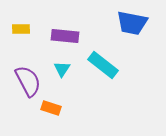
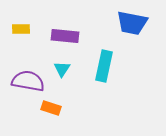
cyan rectangle: moved 1 px right, 1 px down; rotated 64 degrees clockwise
purple semicircle: rotated 52 degrees counterclockwise
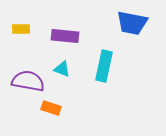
cyan triangle: rotated 42 degrees counterclockwise
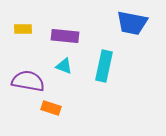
yellow rectangle: moved 2 px right
cyan triangle: moved 2 px right, 3 px up
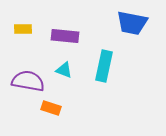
cyan triangle: moved 4 px down
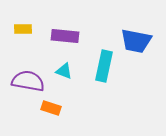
blue trapezoid: moved 4 px right, 18 px down
cyan triangle: moved 1 px down
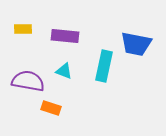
blue trapezoid: moved 3 px down
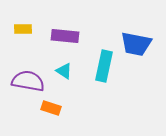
cyan triangle: rotated 12 degrees clockwise
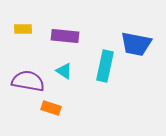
cyan rectangle: moved 1 px right
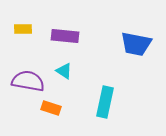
cyan rectangle: moved 36 px down
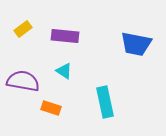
yellow rectangle: rotated 36 degrees counterclockwise
purple semicircle: moved 5 px left
cyan rectangle: rotated 24 degrees counterclockwise
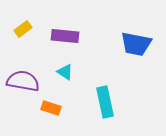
cyan triangle: moved 1 px right, 1 px down
